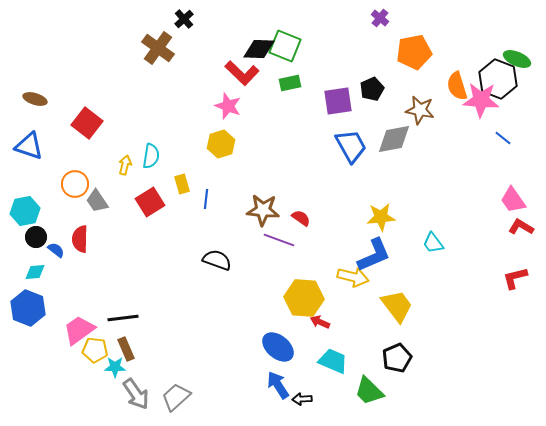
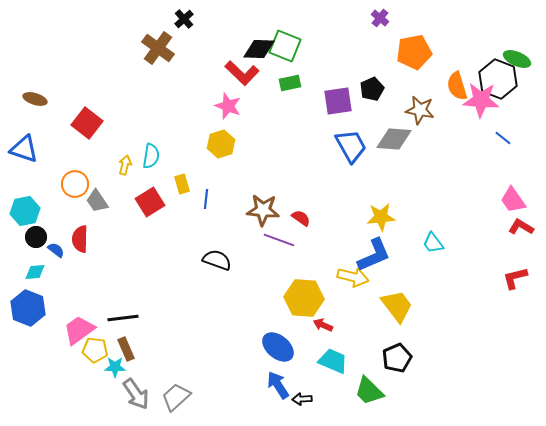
gray diamond at (394, 139): rotated 15 degrees clockwise
blue triangle at (29, 146): moved 5 px left, 3 px down
red arrow at (320, 322): moved 3 px right, 3 px down
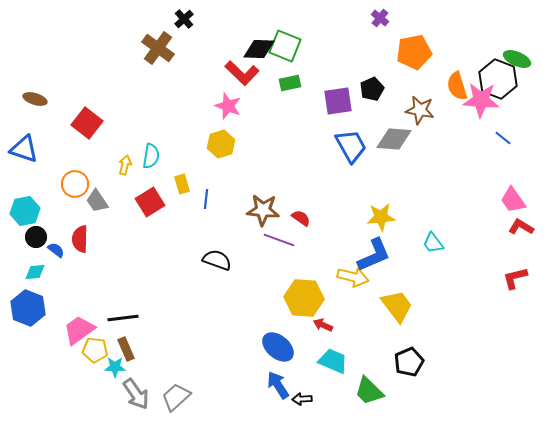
black pentagon at (397, 358): moved 12 px right, 4 px down
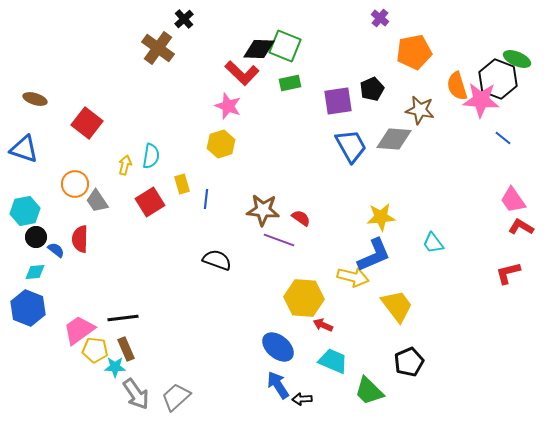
red L-shape at (515, 278): moved 7 px left, 5 px up
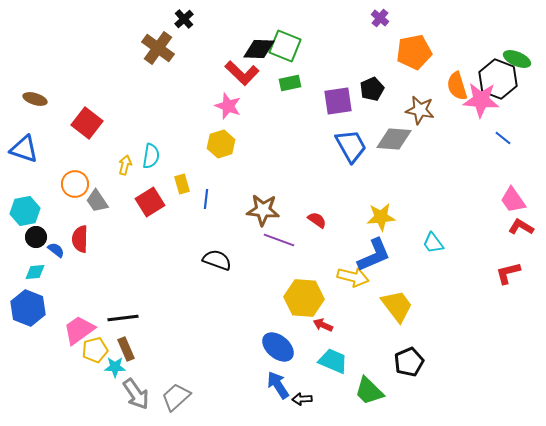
red semicircle at (301, 218): moved 16 px right, 2 px down
yellow pentagon at (95, 350): rotated 20 degrees counterclockwise
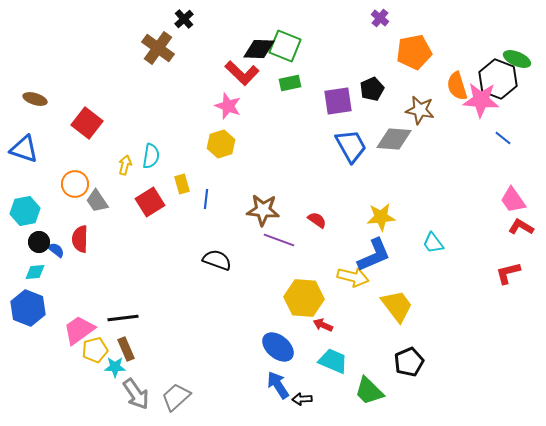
black circle at (36, 237): moved 3 px right, 5 px down
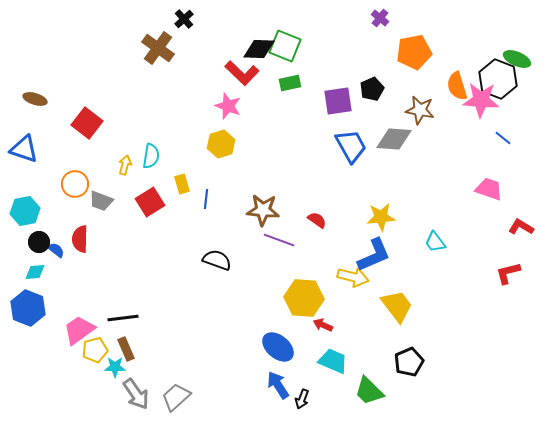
pink trapezoid at (513, 200): moved 24 px left, 11 px up; rotated 144 degrees clockwise
gray trapezoid at (97, 201): moved 4 px right; rotated 35 degrees counterclockwise
cyan trapezoid at (433, 243): moved 2 px right, 1 px up
black arrow at (302, 399): rotated 66 degrees counterclockwise
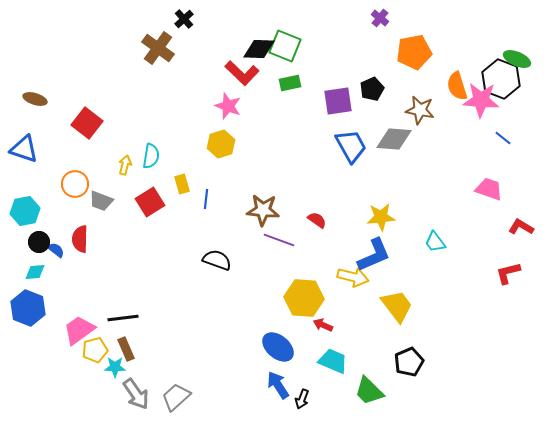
black hexagon at (498, 79): moved 3 px right
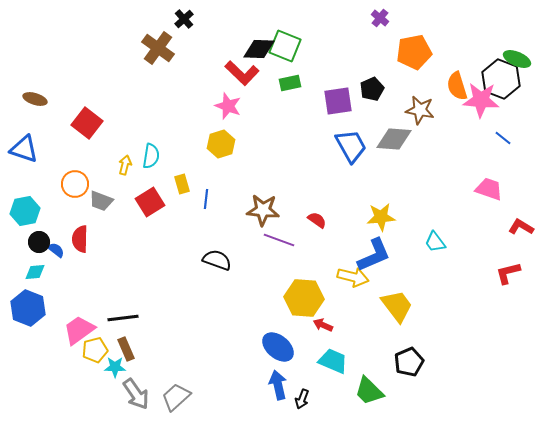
blue arrow at (278, 385): rotated 20 degrees clockwise
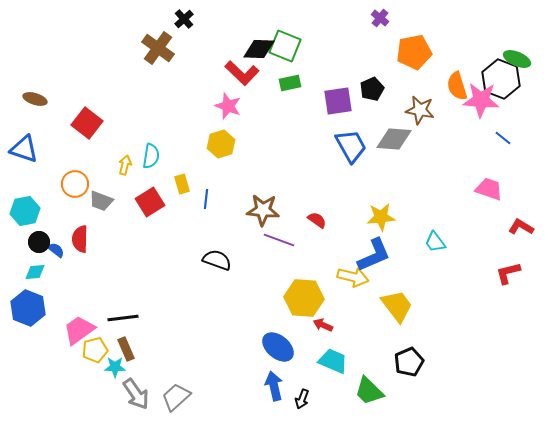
blue arrow at (278, 385): moved 4 px left, 1 px down
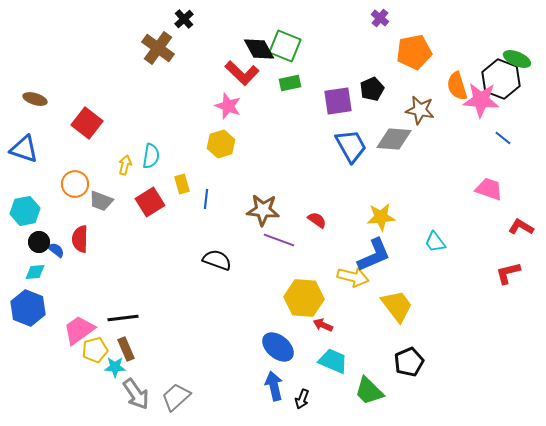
black diamond at (259, 49): rotated 60 degrees clockwise
